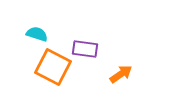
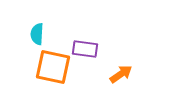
cyan semicircle: rotated 105 degrees counterclockwise
orange square: rotated 15 degrees counterclockwise
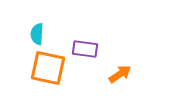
orange square: moved 5 px left, 1 px down
orange arrow: moved 1 px left
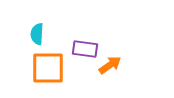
orange square: rotated 12 degrees counterclockwise
orange arrow: moved 10 px left, 9 px up
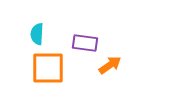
purple rectangle: moved 6 px up
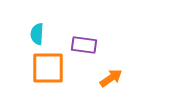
purple rectangle: moved 1 px left, 2 px down
orange arrow: moved 1 px right, 13 px down
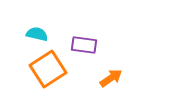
cyan semicircle: rotated 100 degrees clockwise
orange square: moved 1 px down; rotated 33 degrees counterclockwise
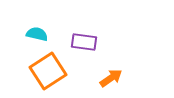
purple rectangle: moved 3 px up
orange square: moved 2 px down
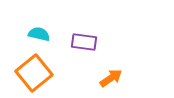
cyan semicircle: moved 2 px right
orange square: moved 14 px left, 2 px down; rotated 6 degrees counterclockwise
